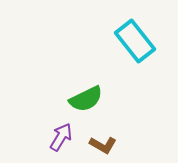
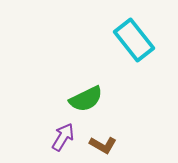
cyan rectangle: moved 1 px left, 1 px up
purple arrow: moved 2 px right
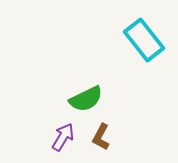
cyan rectangle: moved 10 px right
brown L-shape: moved 2 px left, 8 px up; rotated 88 degrees clockwise
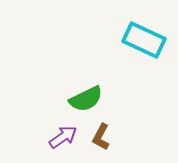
cyan rectangle: rotated 27 degrees counterclockwise
purple arrow: rotated 24 degrees clockwise
